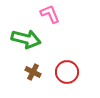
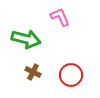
pink L-shape: moved 10 px right, 3 px down
red circle: moved 4 px right, 3 px down
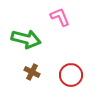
brown cross: moved 1 px left
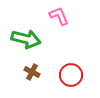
pink L-shape: moved 1 px left, 1 px up
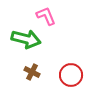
pink L-shape: moved 13 px left
